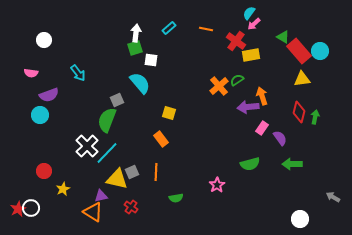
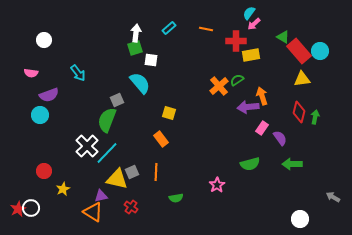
red cross at (236, 41): rotated 36 degrees counterclockwise
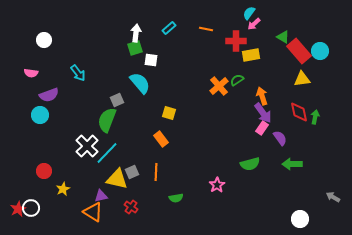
purple arrow at (248, 107): moved 15 px right, 6 px down; rotated 120 degrees counterclockwise
red diamond at (299, 112): rotated 25 degrees counterclockwise
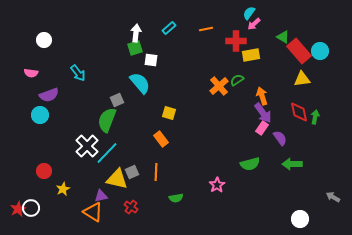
orange line at (206, 29): rotated 24 degrees counterclockwise
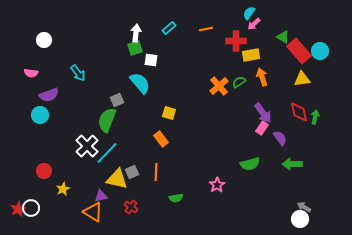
green semicircle at (237, 80): moved 2 px right, 2 px down
orange arrow at (262, 96): moved 19 px up
gray arrow at (333, 197): moved 29 px left, 10 px down
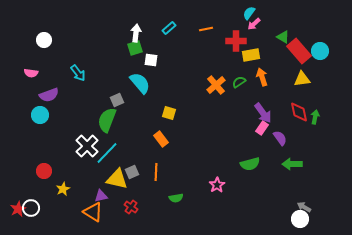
orange cross at (219, 86): moved 3 px left, 1 px up
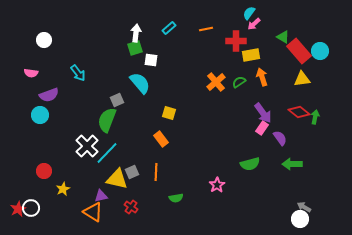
orange cross at (216, 85): moved 3 px up
red diamond at (299, 112): rotated 40 degrees counterclockwise
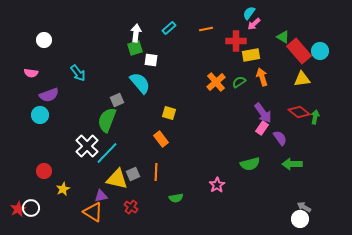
gray square at (132, 172): moved 1 px right, 2 px down
